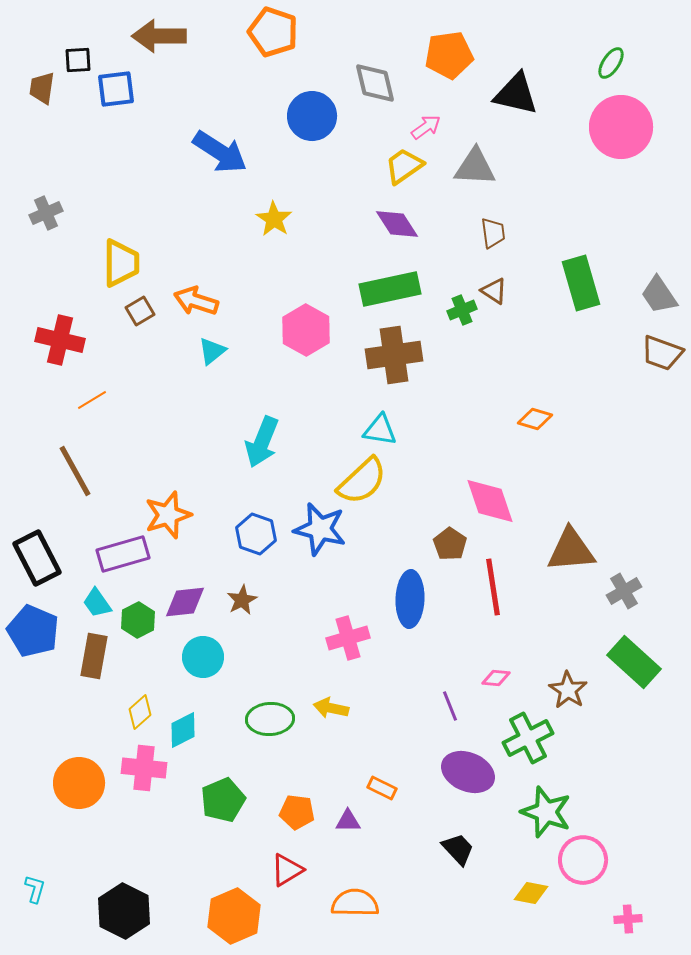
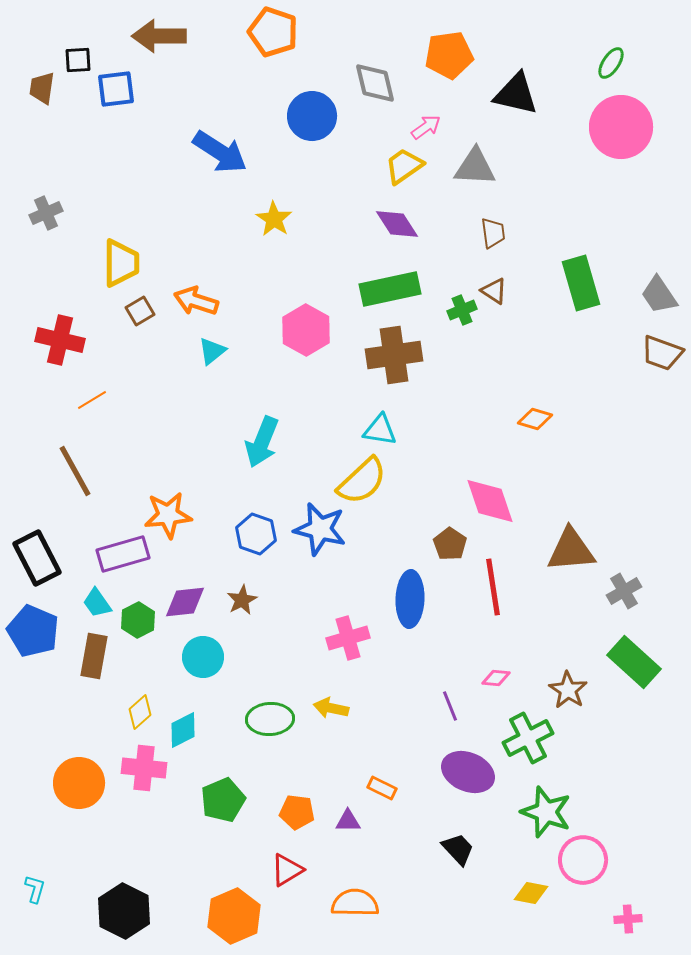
orange star at (168, 515): rotated 12 degrees clockwise
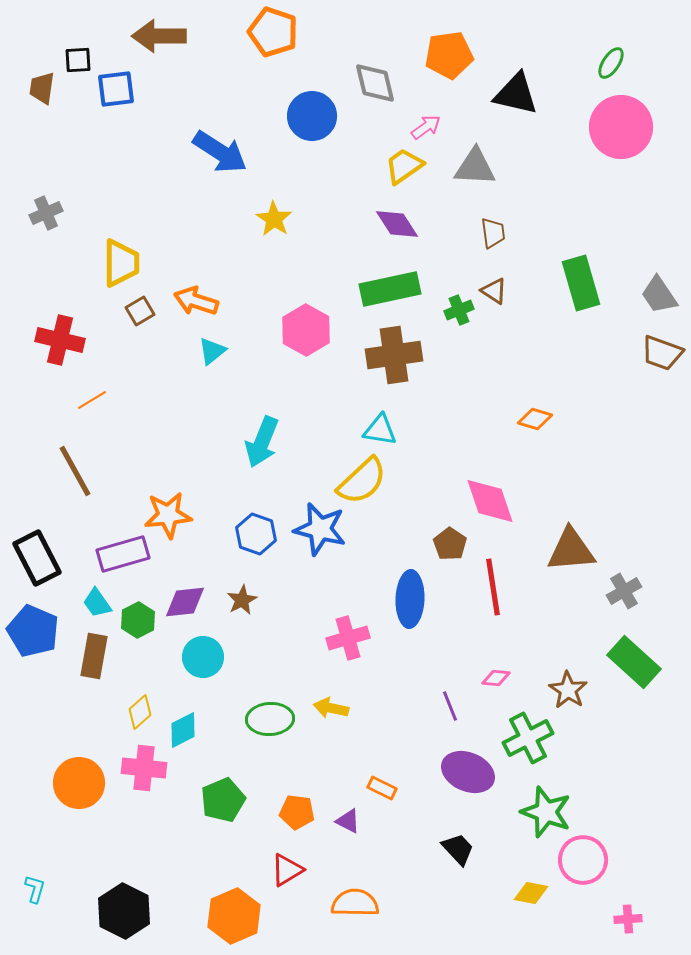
green cross at (462, 310): moved 3 px left
purple triangle at (348, 821): rotated 28 degrees clockwise
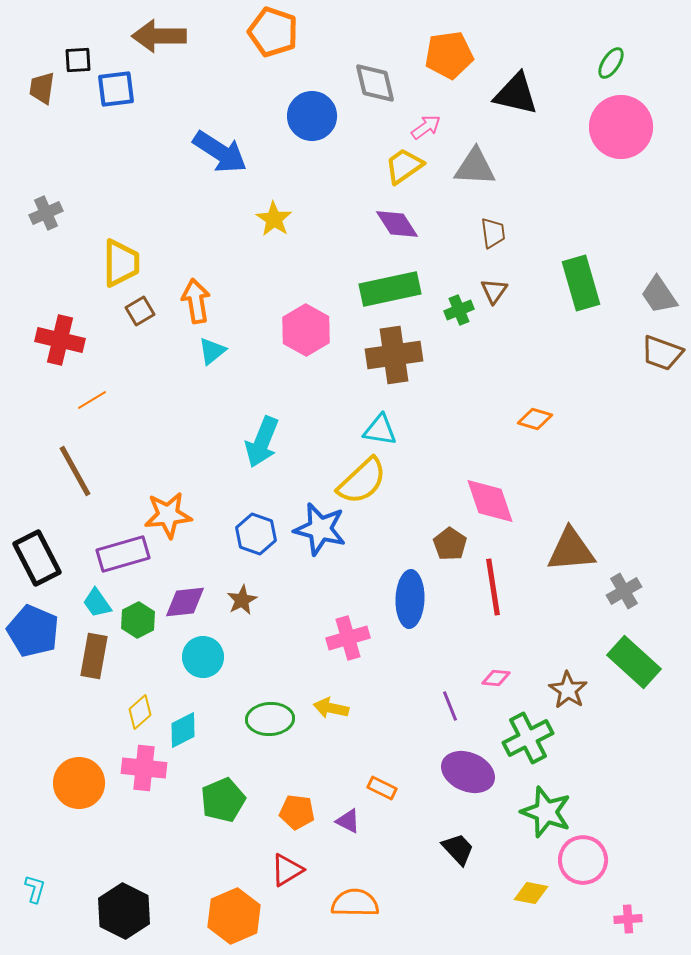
brown triangle at (494, 291): rotated 32 degrees clockwise
orange arrow at (196, 301): rotated 63 degrees clockwise
